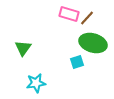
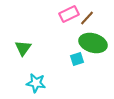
pink rectangle: rotated 42 degrees counterclockwise
cyan square: moved 3 px up
cyan star: rotated 18 degrees clockwise
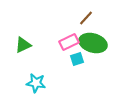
pink rectangle: moved 28 px down
brown line: moved 1 px left
green triangle: moved 3 px up; rotated 30 degrees clockwise
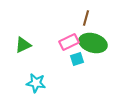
brown line: rotated 28 degrees counterclockwise
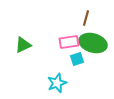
pink rectangle: rotated 18 degrees clockwise
cyan star: moved 21 px right; rotated 30 degrees counterclockwise
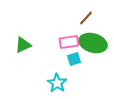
brown line: rotated 28 degrees clockwise
cyan square: moved 3 px left
cyan star: rotated 18 degrees counterclockwise
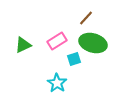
pink rectangle: moved 12 px left, 1 px up; rotated 24 degrees counterclockwise
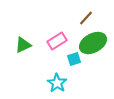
green ellipse: rotated 44 degrees counterclockwise
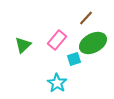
pink rectangle: moved 1 px up; rotated 18 degrees counterclockwise
green triangle: rotated 18 degrees counterclockwise
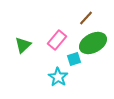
cyan star: moved 1 px right, 6 px up
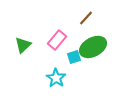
green ellipse: moved 4 px down
cyan square: moved 2 px up
cyan star: moved 2 px left, 1 px down
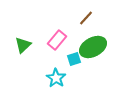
cyan square: moved 2 px down
